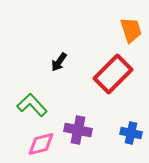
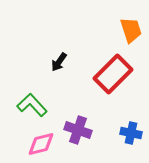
purple cross: rotated 8 degrees clockwise
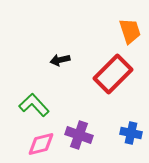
orange trapezoid: moved 1 px left, 1 px down
black arrow: moved 1 px right, 2 px up; rotated 42 degrees clockwise
green L-shape: moved 2 px right
purple cross: moved 1 px right, 5 px down
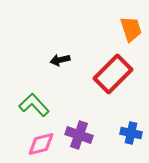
orange trapezoid: moved 1 px right, 2 px up
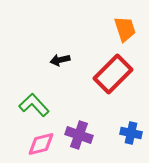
orange trapezoid: moved 6 px left
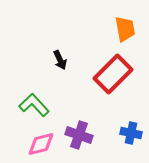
orange trapezoid: rotated 8 degrees clockwise
black arrow: rotated 102 degrees counterclockwise
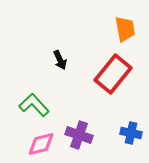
red rectangle: rotated 6 degrees counterclockwise
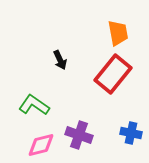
orange trapezoid: moved 7 px left, 4 px down
green L-shape: rotated 12 degrees counterclockwise
pink diamond: moved 1 px down
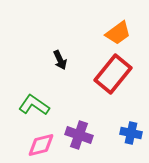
orange trapezoid: rotated 64 degrees clockwise
